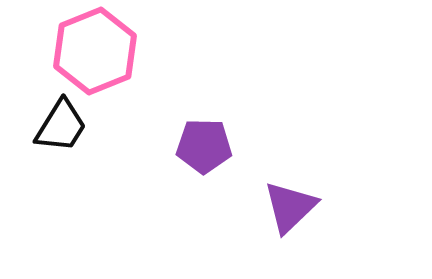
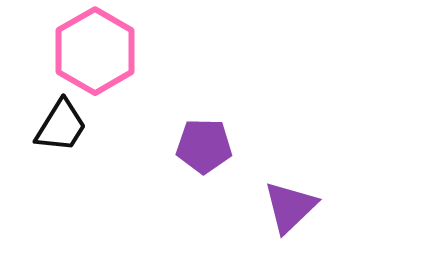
pink hexagon: rotated 8 degrees counterclockwise
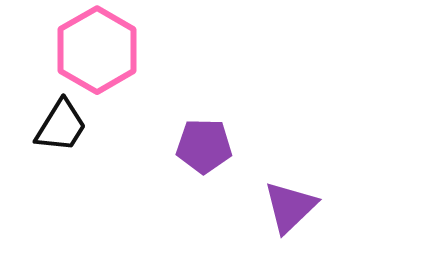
pink hexagon: moved 2 px right, 1 px up
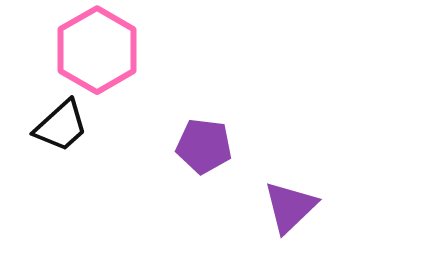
black trapezoid: rotated 16 degrees clockwise
purple pentagon: rotated 6 degrees clockwise
